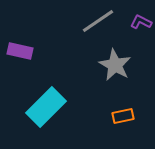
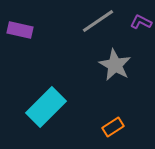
purple rectangle: moved 21 px up
orange rectangle: moved 10 px left, 11 px down; rotated 20 degrees counterclockwise
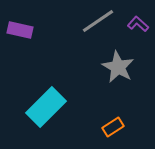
purple L-shape: moved 3 px left, 2 px down; rotated 15 degrees clockwise
gray star: moved 3 px right, 2 px down
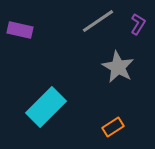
purple L-shape: rotated 80 degrees clockwise
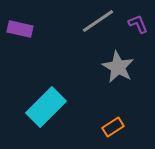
purple L-shape: rotated 55 degrees counterclockwise
purple rectangle: moved 1 px up
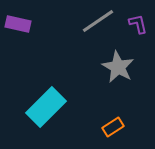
purple L-shape: rotated 10 degrees clockwise
purple rectangle: moved 2 px left, 5 px up
